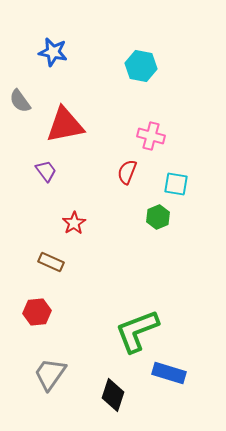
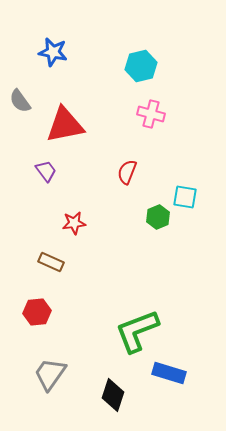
cyan hexagon: rotated 24 degrees counterclockwise
pink cross: moved 22 px up
cyan square: moved 9 px right, 13 px down
red star: rotated 25 degrees clockwise
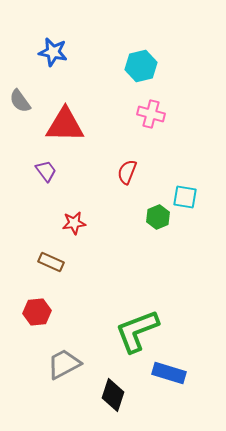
red triangle: rotated 12 degrees clockwise
gray trapezoid: moved 14 px right, 10 px up; rotated 27 degrees clockwise
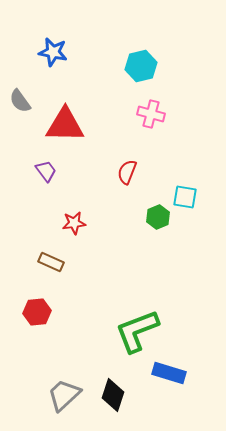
gray trapezoid: moved 31 px down; rotated 15 degrees counterclockwise
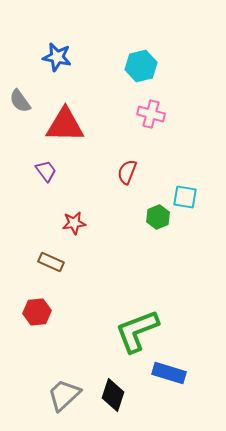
blue star: moved 4 px right, 5 px down
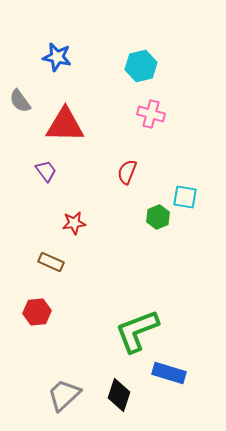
black diamond: moved 6 px right
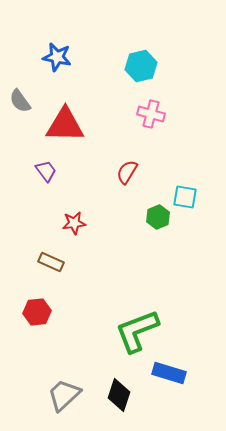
red semicircle: rotated 10 degrees clockwise
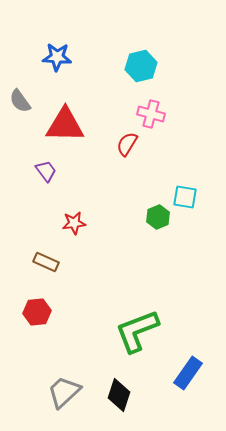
blue star: rotated 8 degrees counterclockwise
red semicircle: moved 28 px up
brown rectangle: moved 5 px left
blue rectangle: moved 19 px right; rotated 72 degrees counterclockwise
gray trapezoid: moved 3 px up
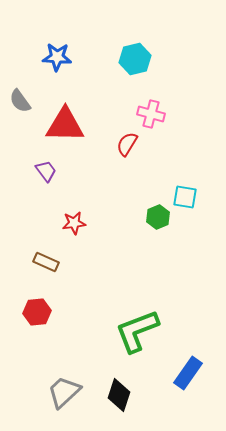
cyan hexagon: moved 6 px left, 7 px up
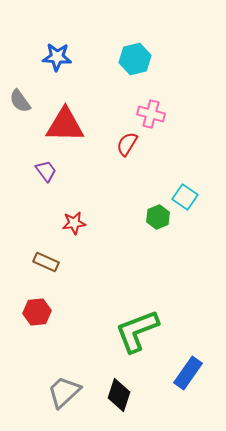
cyan square: rotated 25 degrees clockwise
